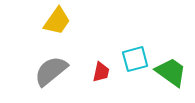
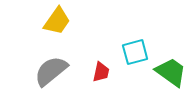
cyan square: moved 7 px up
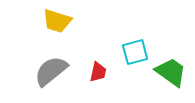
yellow trapezoid: rotated 72 degrees clockwise
red trapezoid: moved 3 px left
